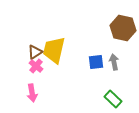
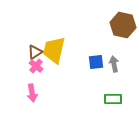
brown hexagon: moved 3 px up
gray arrow: moved 2 px down
green rectangle: rotated 42 degrees counterclockwise
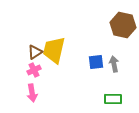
pink cross: moved 2 px left, 4 px down; rotated 24 degrees clockwise
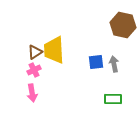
yellow trapezoid: rotated 16 degrees counterclockwise
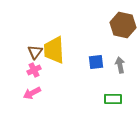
brown triangle: rotated 21 degrees counterclockwise
gray arrow: moved 6 px right, 1 px down
pink arrow: rotated 72 degrees clockwise
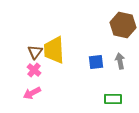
gray arrow: moved 4 px up
pink cross: rotated 24 degrees counterclockwise
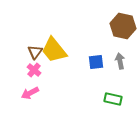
brown hexagon: moved 1 px down
yellow trapezoid: rotated 36 degrees counterclockwise
pink arrow: moved 2 px left
green rectangle: rotated 12 degrees clockwise
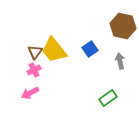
blue square: moved 6 px left, 13 px up; rotated 28 degrees counterclockwise
pink cross: rotated 24 degrees clockwise
green rectangle: moved 5 px left, 1 px up; rotated 48 degrees counterclockwise
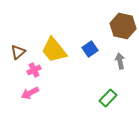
brown triangle: moved 17 px left; rotated 14 degrees clockwise
green rectangle: rotated 12 degrees counterclockwise
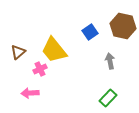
blue square: moved 17 px up
gray arrow: moved 10 px left
pink cross: moved 6 px right, 1 px up
pink arrow: rotated 24 degrees clockwise
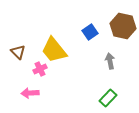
brown triangle: rotated 35 degrees counterclockwise
